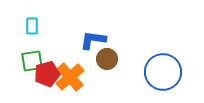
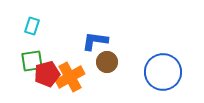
cyan rectangle: rotated 18 degrees clockwise
blue L-shape: moved 2 px right, 1 px down
brown circle: moved 3 px down
orange cross: rotated 12 degrees clockwise
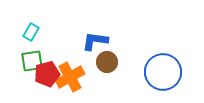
cyan rectangle: moved 1 px left, 6 px down; rotated 12 degrees clockwise
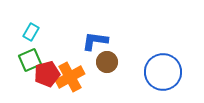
green square: moved 2 px left, 1 px up; rotated 15 degrees counterclockwise
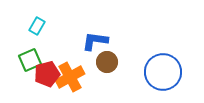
cyan rectangle: moved 6 px right, 6 px up
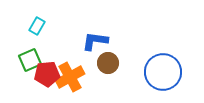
brown circle: moved 1 px right, 1 px down
red pentagon: rotated 10 degrees clockwise
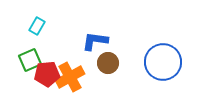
blue circle: moved 10 px up
